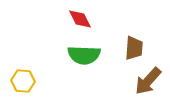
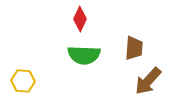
red diamond: rotated 50 degrees clockwise
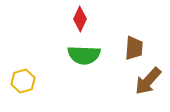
yellow hexagon: rotated 20 degrees counterclockwise
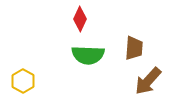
green semicircle: moved 4 px right
yellow hexagon: rotated 15 degrees counterclockwise
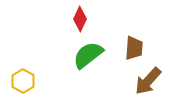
green semicircle: rotated 140 degrees clockwise
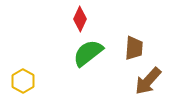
green semicircle: moved 2 px up
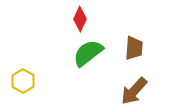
brown arrow: moved 14 px left, 10 px down
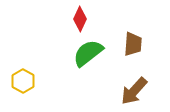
brown trapezoid: moved 1 px left, 4 px up
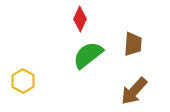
green semicircle: moved 2 px down
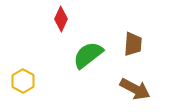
red diamond: moved 19 px left
brown arrow: moved 1 px right, 2 px up; rotated 104 degrees counterclockwise
